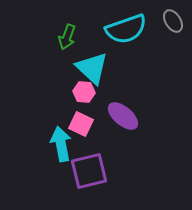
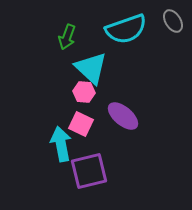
cyan triangle: moved 1 px left
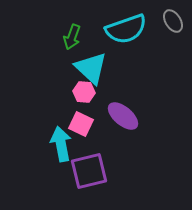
green arrow: moved 5 px right
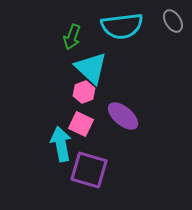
cyan semicircle: moved 4 px left, 3 px up; rotated 12 degrees clockwise
pink hexagon: rotated 25 degrees counterclockwise
purple square: moved 1 px up; rotated 30 degrees clockwise
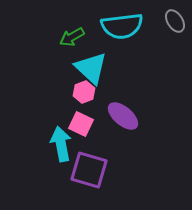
gray ellipse: moved 2 px right
green arrow: rotated 40 degrees clockwise
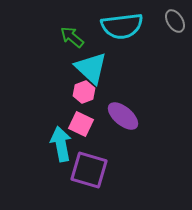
green arrow: rotated 70 degrees clockwise
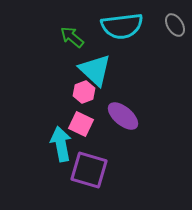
gray ellipse: moved 4 px down
cyan triangle: moved 4 px right, 2 px down
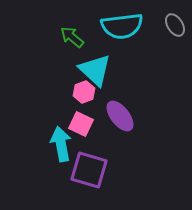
purple ellipse: moved 3 px left; rotated 12 degrees clockwise
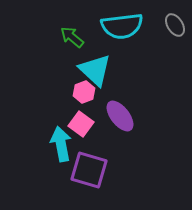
pink square: rotated 10 degrees clockwise
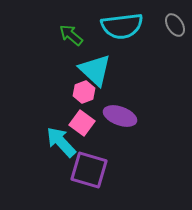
green arrow: moved 1 px left, 2 px up
purple ellipse: rotated 32 degrees counterclockwise
pink square: moved 1 px right, 1 px up
cyan arrow: moved 2 px up; rotated 32 degrees counterclockwise
